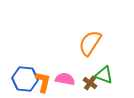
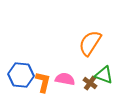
blue hexagon: moved 4 px left, 4 px up
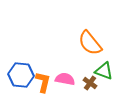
orange semicircle: rotated 72 degrees counterclockwise
green triangle: moved 4 px up
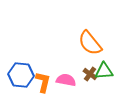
green triangle: rotated 24 degrees counterclockwise
pink semicircle: moved 1 px right, 1 px down
brown cross: moved 9 px up
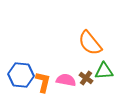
brown cross: moved 4 px left, 4 px down
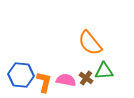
orange L-shape: moved 1 px right
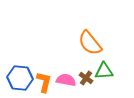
blue hexagon: moved 1 px left, 3 px down
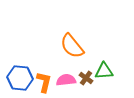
orange semicircle: moved 18 px left, 3 px down
pink semicircle: rotated 18 degrees counterclockwise
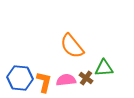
green triangle: moved 3 px up
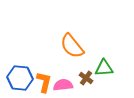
pink semicircle: moved 3 px left, 5 px down
